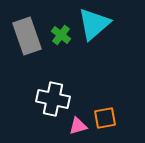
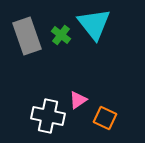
cyan triangle: rotated 27 degrees counterclockwise
white cross: moved 5 px left, 17 px down
orange square: rotated 35 degrees clockwise
pink triangle: moved 26 px up; rotated 18 degrees counterclockwise
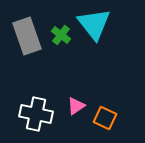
pink triangle: moved 2 px left, 6 px down
white cross: moved 12 px left, 2 px up
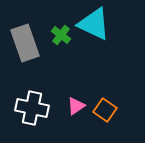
cyan triangle: rotated 27 degrees counterclockwise
gray rectangle: moved 2 px left, 7 px down
white cross: moved 4 px left, 6 px up
orange square: moved 8 px up; rotated 10 degrees clockwise
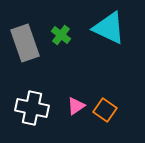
cyan triangle: moved 15 px right, 4 px down
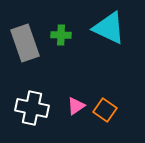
green cross: rotated 36 degrees counterclockwise
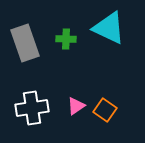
green cross: moved 5 px right, 4 px down
white cross: rotated 20 degrees counterclockwise
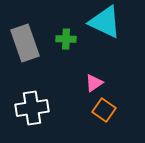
cyan triangle: moved 4 px left, 6 px up
pink triangle: moved 18 px right, 23 px up
orange square: moved 1 px left
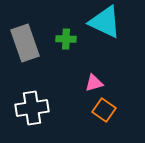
pink triangle: rotated 18 degrees clockwise
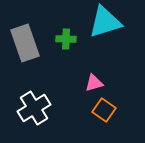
cyan triangle: rotated 42 degrees counterclockwise
white cross: moved 2 px right; rotated 24 degrees counterclockwise
